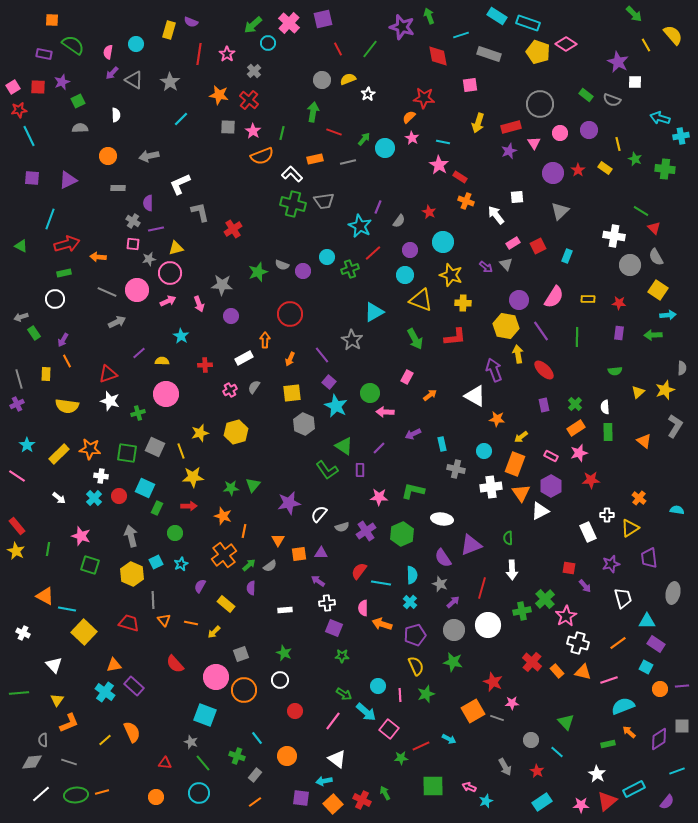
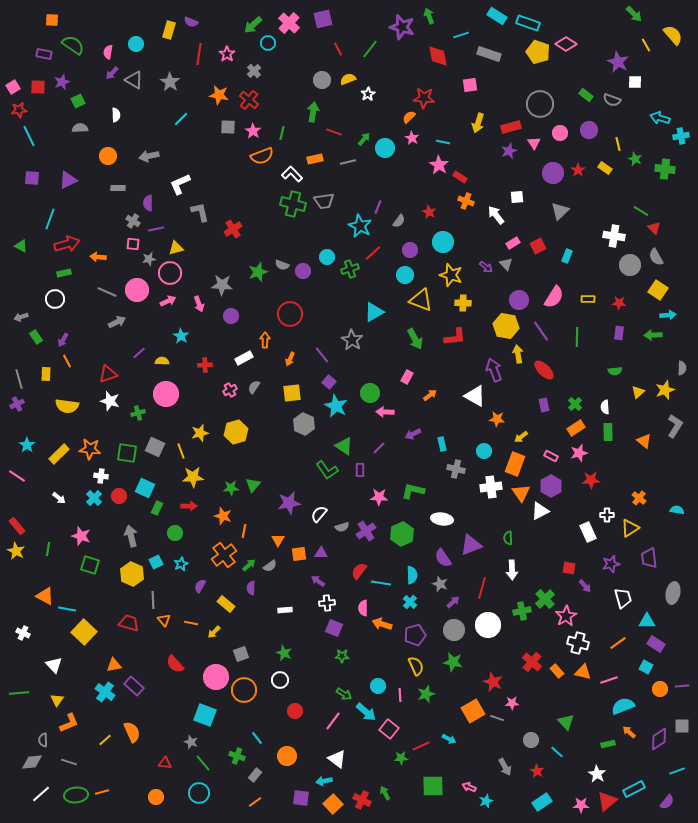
green rectangle at (34, 333): moved 2 px right, 4 px down
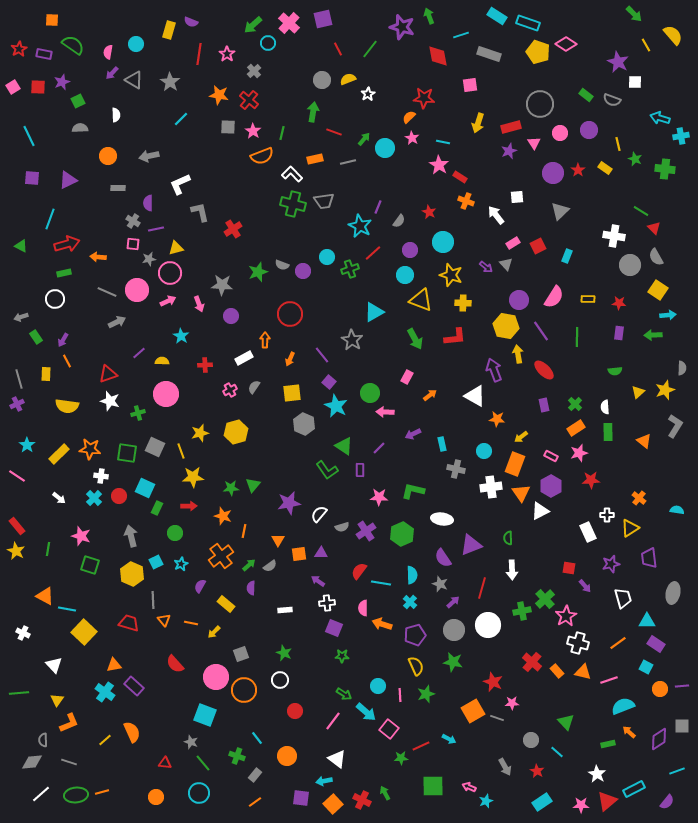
red star at (19, 110): moved 61 px up; rotated 21 degrees counterclockwise
orange cross at (224, 555): moved 3 px left, 1 px down
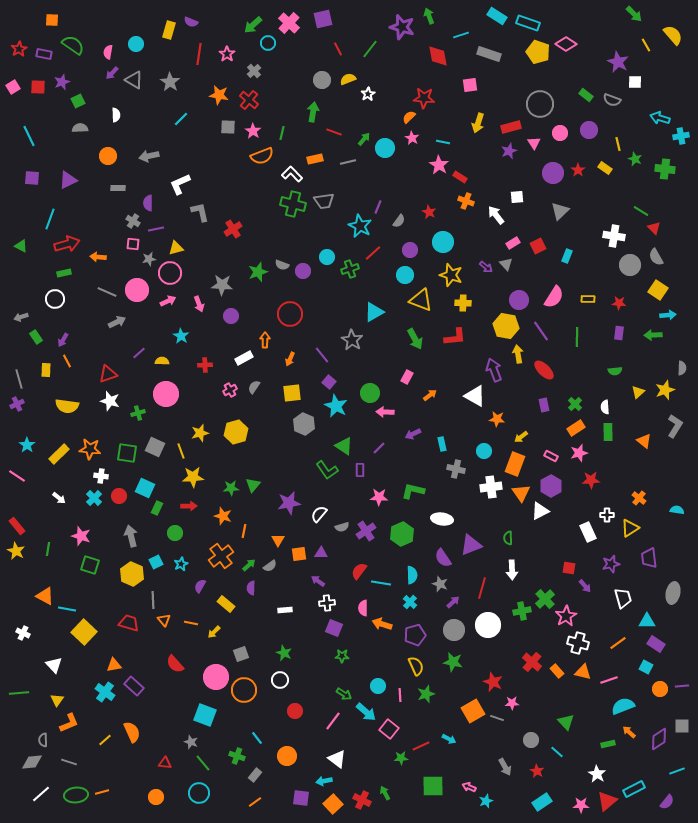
yellow rectangle at (46, 374): moved 4 px up
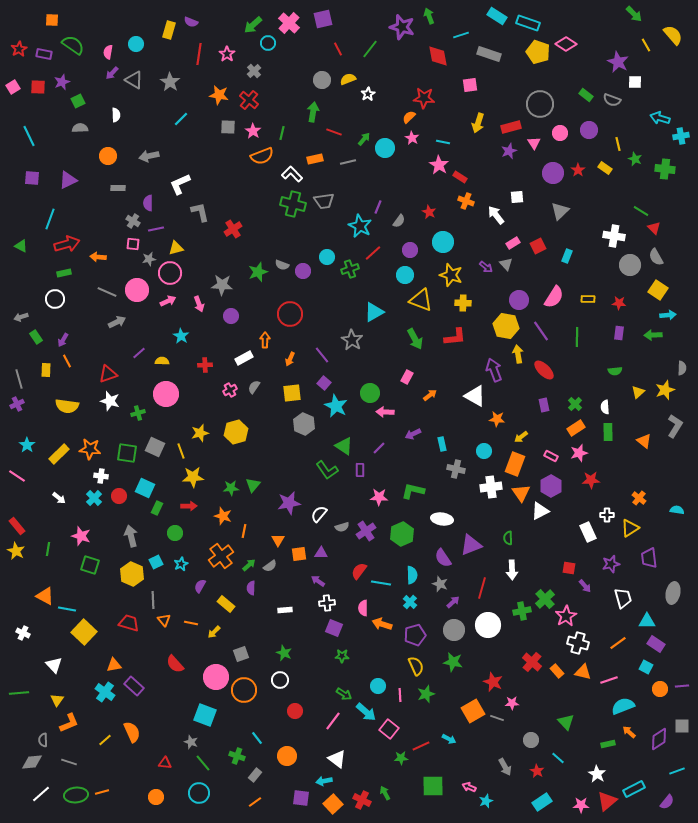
purple square at (329, 382): moved 5 px left, 1 px down
cyan line at (557, 752): moved 1 px right, 6 px down
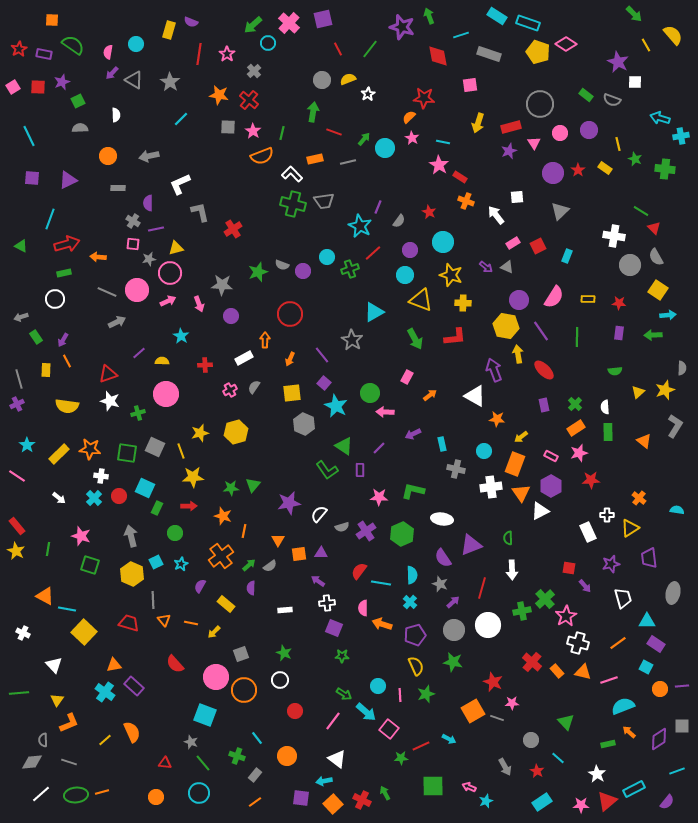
gray triangle at (506, 264): moved 1 px right, 3 px down; rotated 24 degrees counterclockwise
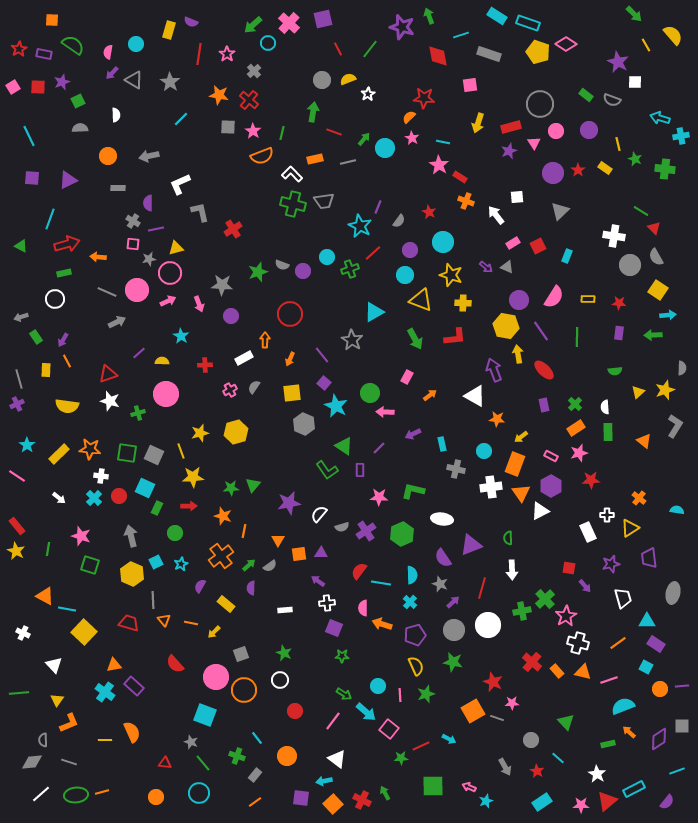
pink circle at (560, 133): moved 4 px left, 2 px up
gray square at (155, 447): moved 1 px left, 8 px down
yellow line at (105, 740): rotated 40 degrees clockwise
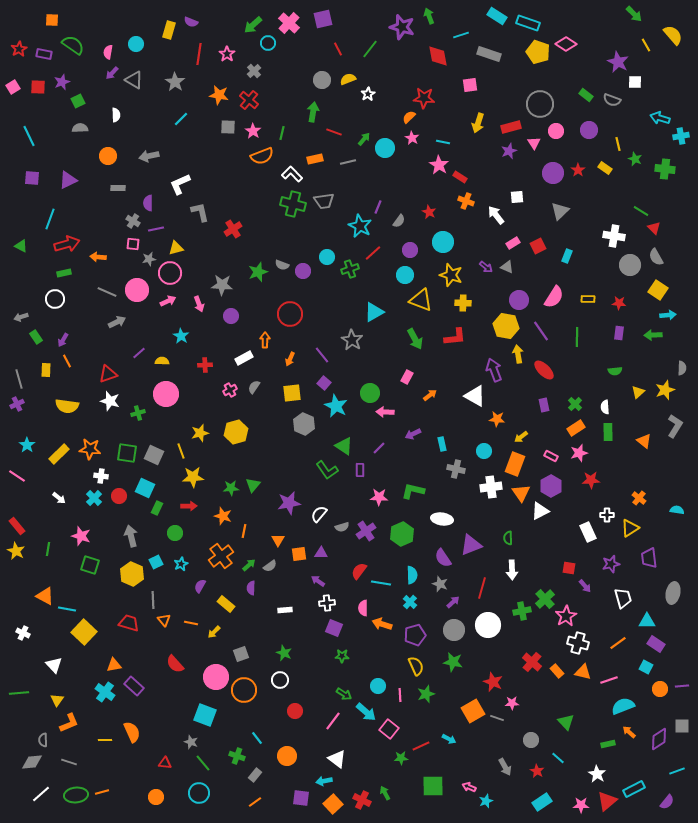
gray star at (170, 82): moved 5 px right
